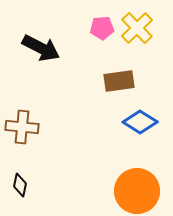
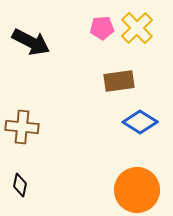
black arrow: moved 10 px left, 6 px up
orange circle: moved 1 px up
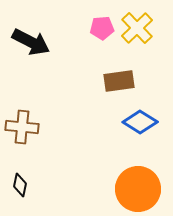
orange circle: moved 1 px right, 1 px up
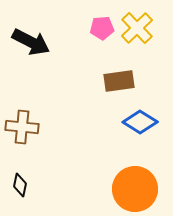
orange circle: moved 3 px left
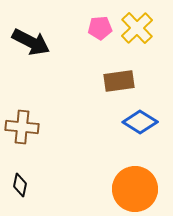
pink pentagon: moved 2 px left
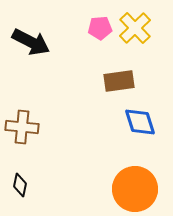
yellow cross: moved 2 px left
blue diamond: rotated 40 degrees clockwise
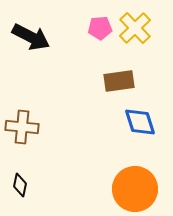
black arrow: moved 5 px up
